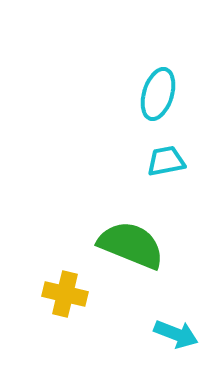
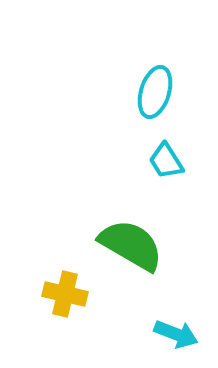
cyan ellipse: moved 3 px left, 2 px up
cyan trapezoid: rotated 111 degrees counterclockwise
green semicircle: rotated 8 degrees clockwise
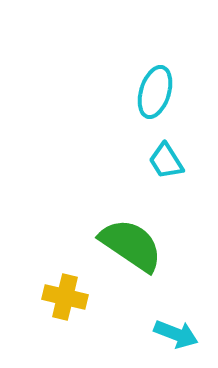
green semicircle: rotated 4 degrees clockwise
yellow cross: moved 3 px down
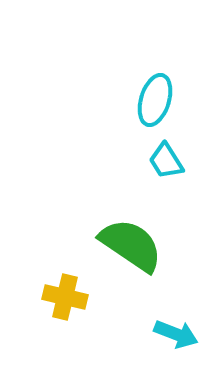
cyan ellipse: moved 8 px down
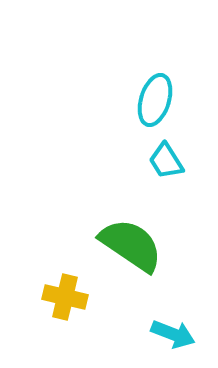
cyan arrow: moved 3 px left
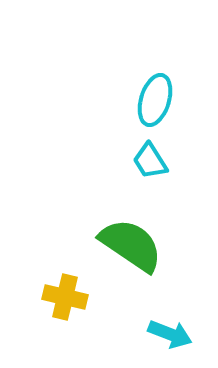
cyan trapezoid: moved 16 px left
cyan arrow: moved 3 px left
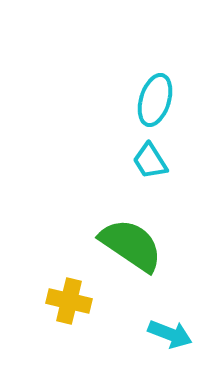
yellow cross: moved 4 px right, 4 px down
